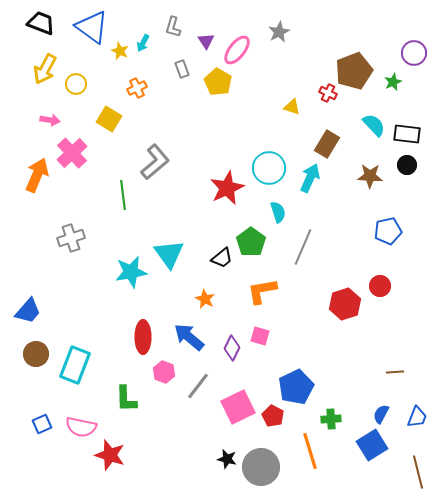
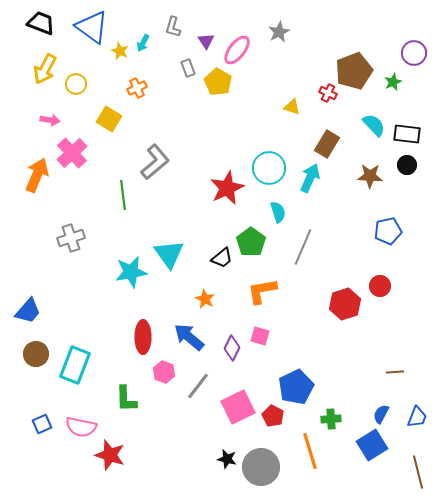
gray rectangle at (182, 69): moved 6 px right, 1 px up
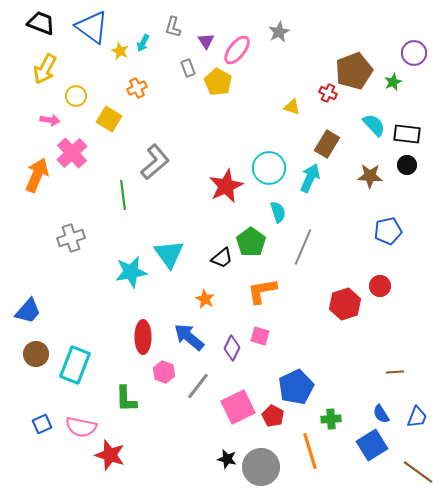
yellow circle at (76, 84): moved 12 px down
red star at (227, 188): moved 1 px left, 2 px up
blue semicircle at (381, 414): rotated 60 degrees counterclockwise
brown line at (418, 472): rotated 40 degrees counterclockwise
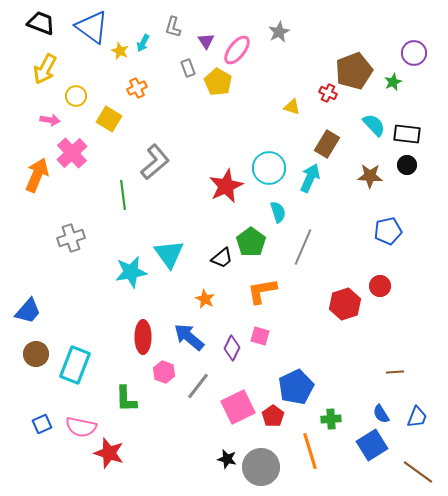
red pentagon at (273, 416): rotated 10 degrees clockwise
red star at (110, 455): moved 1 px left, 2 px up
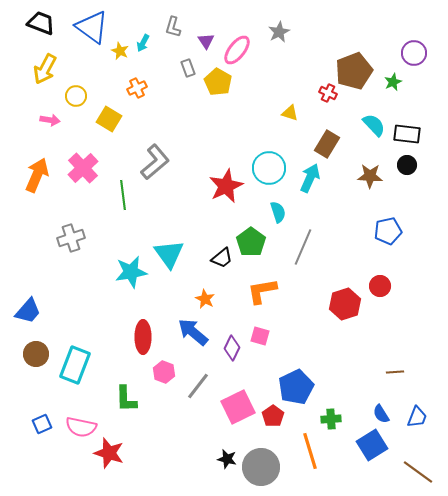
yellow triangle at (292, 107): moved 2 px left, 6 px down
pink cross at (72, 153): moved 11 px right, 15 px down
blue arrow at (189, 337): moved 4 px right, 5 px up
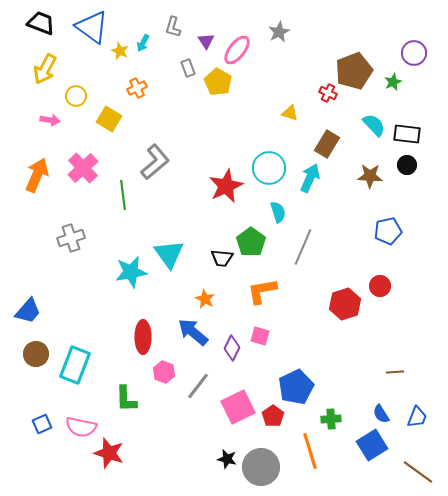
black trapezoid at (222, 258): rotated 45 degrees clockwise
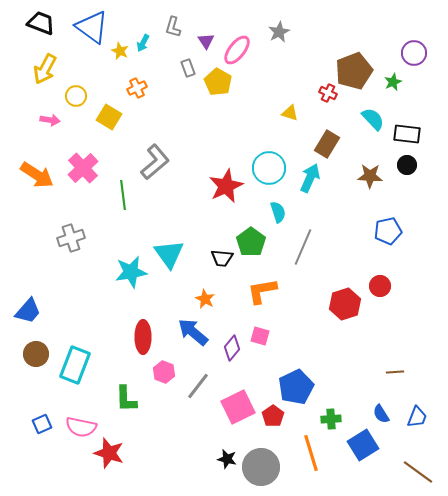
yellow square at (109, 119): moved 2 px up
cyan semicircle at (374, 125): moved 1 px left, 6 px up
orange arrow at (37, 175): rotated 100 degrees clockwise
purple diamond at (232, 348): rotated 15 degrees clockwise
blue square at (372, 445): moved 9 px left
orange line at (310, 451): moved 1 px right, 2 px down
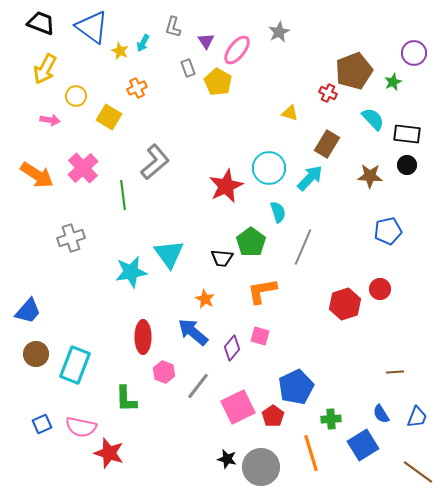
cyan arrow at (310, 178): rotated 20 degrees clockwise
red circle at (380, 286): moved 3 px down
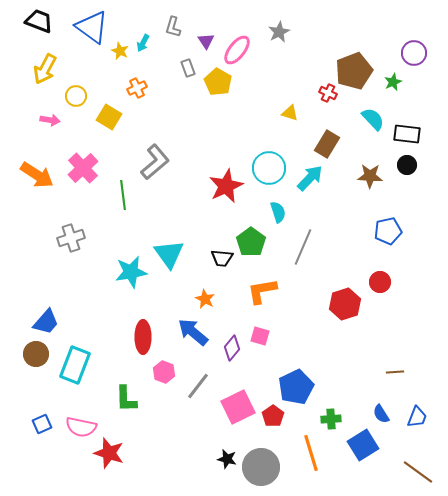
black trapezoid at (41, 23): moved 2 px left, 2 px up
red circle at (380, 289): moved 7 px up
blue trapezoid at (28, 311): moved 18 px right, 11 px down
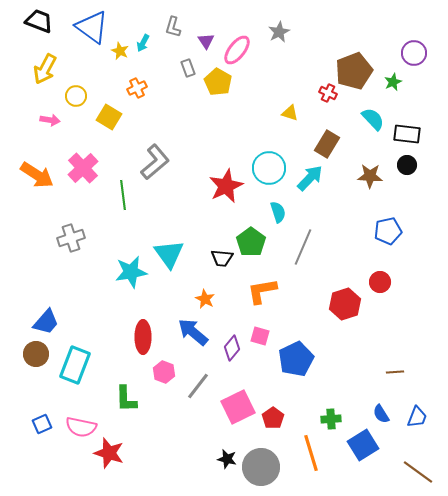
blue pentagon at (296, 387): moved 28 px up
red pentagon at (273, 416): moved 2 px down
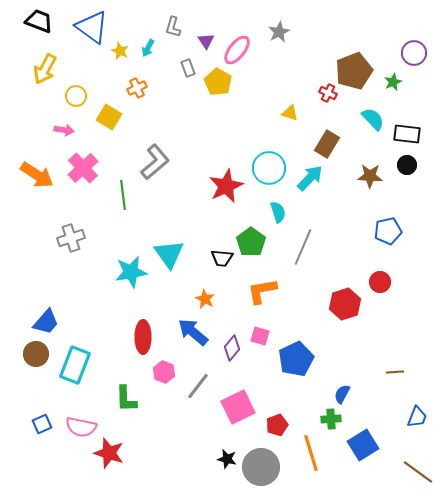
cyan arrow at (143, 43): moved 5 px right, 5 px down
pink arrow at (50, 120): moved 14 px right, 10 px down
blue semicircle at (381, 414): moved 39 px left, 20 px up; rotated 60 degrees clockwise
red pentagon at (273, 418): moved 4 px right, 7 px down; rotated 15 degrees clockwise
